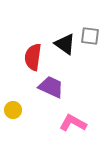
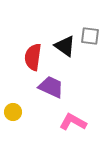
black triangle: moved 2 px down
yellow circle: moved 2 px down
pink L-shape: moved 1 px up
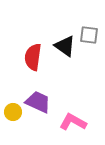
gray square: moved 1 px left, 1 px up
purple trapezoid: moved 13 px left, 15 px down
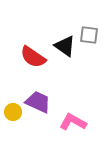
red semicircle: rotated 64 degrees counterclockwise
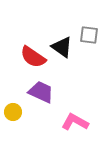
black triangle: moved 3 px left, 1 px down
purple trapezoid: moved 3 px right, 10 px up
pink L-shape: moved 2 px right
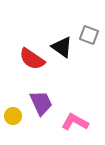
gray square: rotated 12 degrees clockwise
red semicircle: moved 1 px left, 2 px down
purple trapezoid: moved 11 px down; rotated 40 degrees clockwise
yellow circle: moved 4 px down
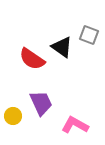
pink L-shape: moved 3 px down
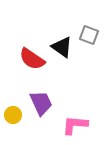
yellow circle: moved 1 px up
pink L-shape: rotated 24 degrees counterclockwise
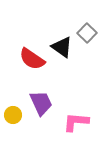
gray square: moved 2 px left, 2 px up; rotated 24 degrees clockwise
pink L-shape: moved 1 px right, 3 px up
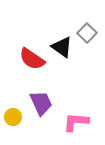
yellow circle: moved 2 px down
